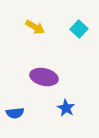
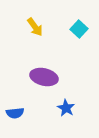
yellow arrow: rotated 24 degrees clockwise
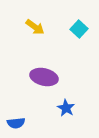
yellow arrow: rotated 18 degrees counterclockwise
blue semicircle: moved 1 px right, 10 px down
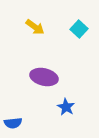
blue star: moved 1 px up
blue semicircle: moved 3 px left
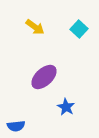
purple ellipse: rotated 56 degrees counterclockwise
blue semicircle: moved 3 px right, 3 px down
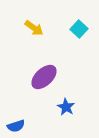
yellow arrow: moved 1 px left, 1 px down
blue semicircle: rotated 12 degrees counterclockwise
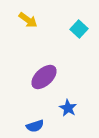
yellow arrow: moved 6 px left, 8 px up
blue star: moved 2 px right, 1 px down
blue semicircle: moved 19 px right
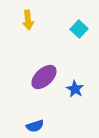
yellow arrow: rotated 48 degrees clockwise
blue star: moved 7 px right, 19 px up
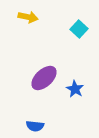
yellow arrow: moved 3 px up; rotated 72 degrees counterclockwise
purple ellipse: moved 1 px down
blue semicircle: rotated 24 degrees clockwise
